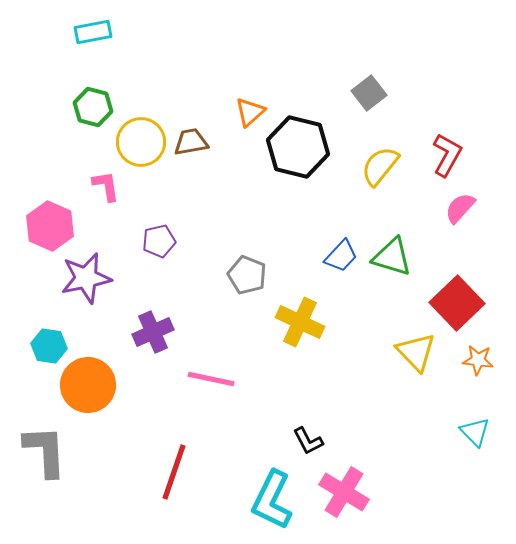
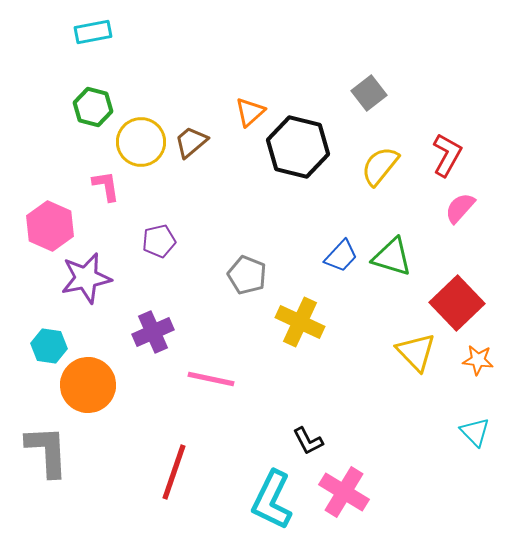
brown trapezoid: rotated 30 degrees counterclockwise
gray L-shape: moved 2 px right
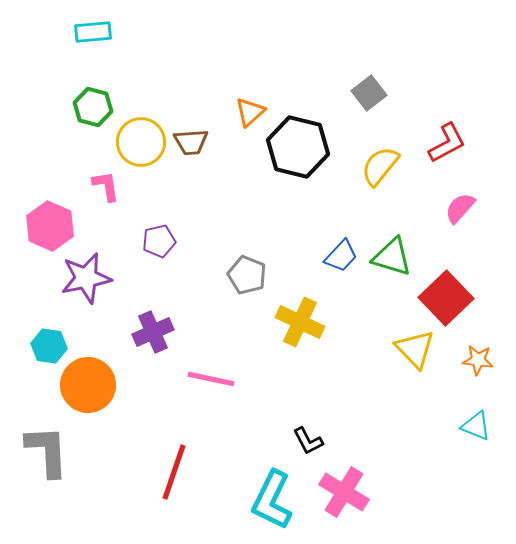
cyan rectangle: rotated 6 degrees clockwise
brown trapezoid: rotated 144 degrees counterclockwise
red L-shape: moved 12 px up; rotated 33 degrees clockwise
red square: moved 11 px left, 5 px up
yellow triangle: moved 1 px left, 3 px up
cyan triangle: moved 1 px right, 6 px up; rotated 24 degrees counterclockwise
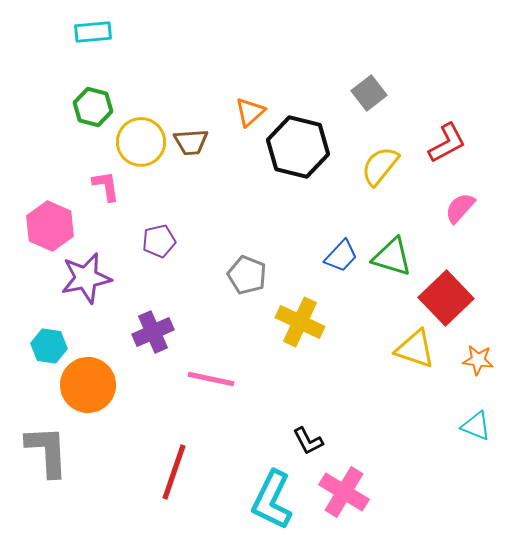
yellow triangle: rotated 27 degrees counterclockwise
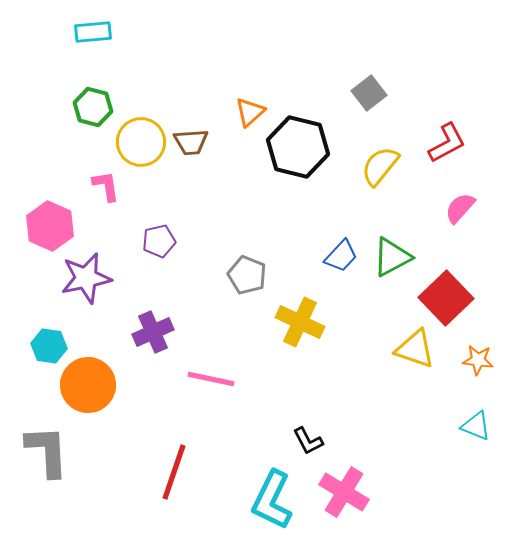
green triangle: rotated 45 degrees counterclockwise
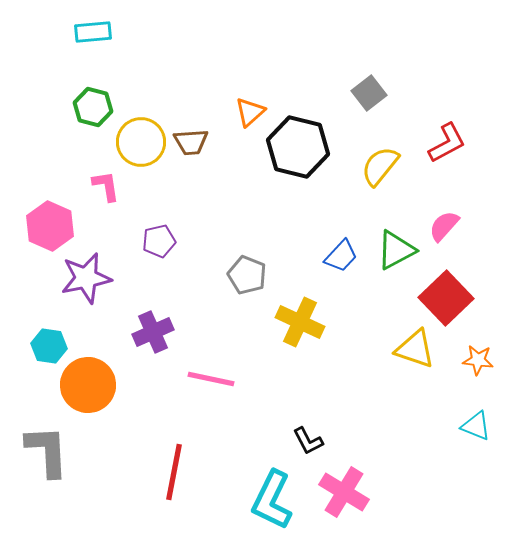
pink semicircle: moved 16 px left, 18 px down
green triangle: moved 4 px right, 7 px up
red line: rotated 8 degrees counterclockwise
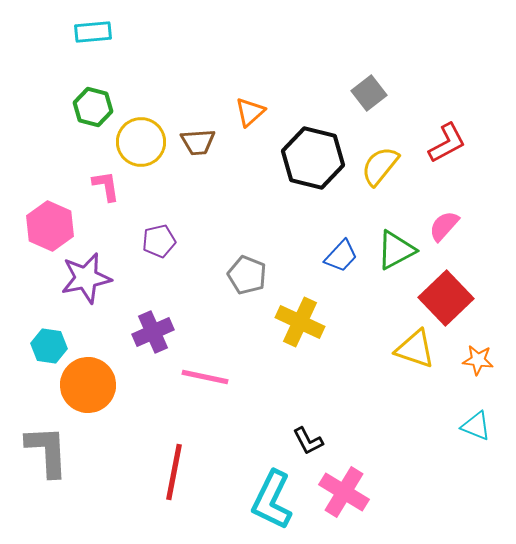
brown trapezoid: moved 7 px right
black hexagon: moved 15 px right, 11 px down
pink line: moved 6 px left, 2 px up
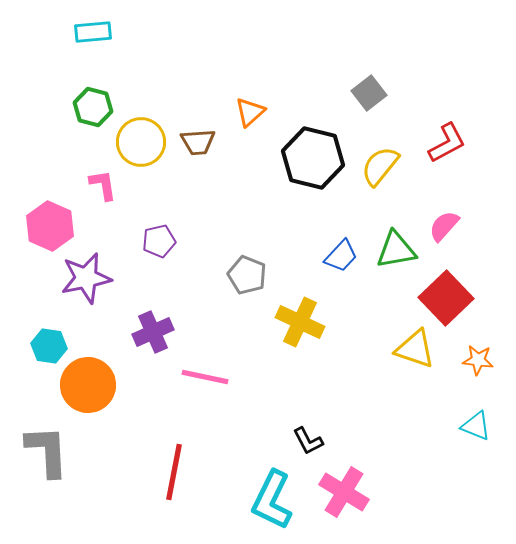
pink L-shape: moved 3 px left, 1 px up
green triangle: rotated 18 degrees clockwise
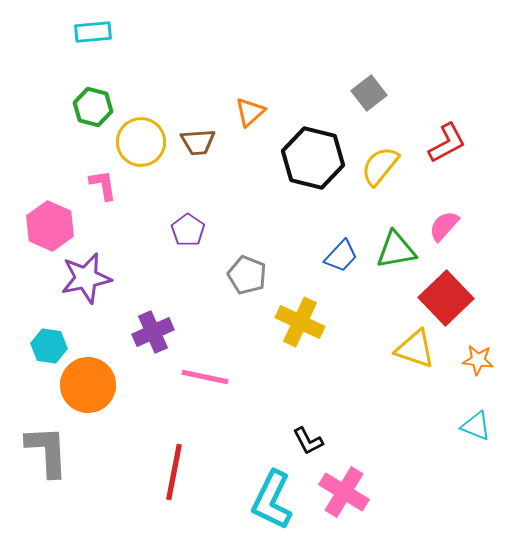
purple pentagon: moved 29 px right, 11 px up; rotated 24 degrees counterclockwise
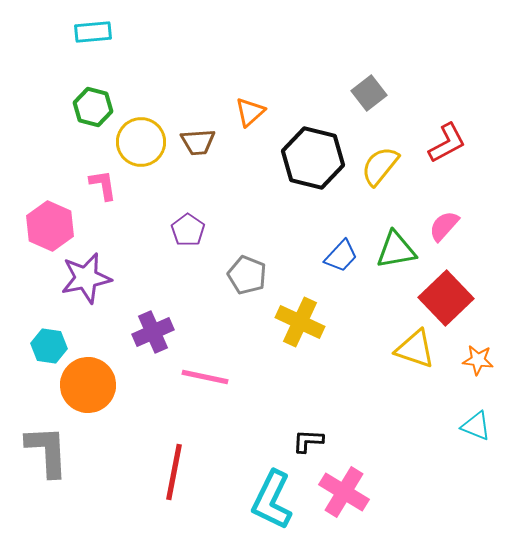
black L-shape: rotated 120 degrees clockwise
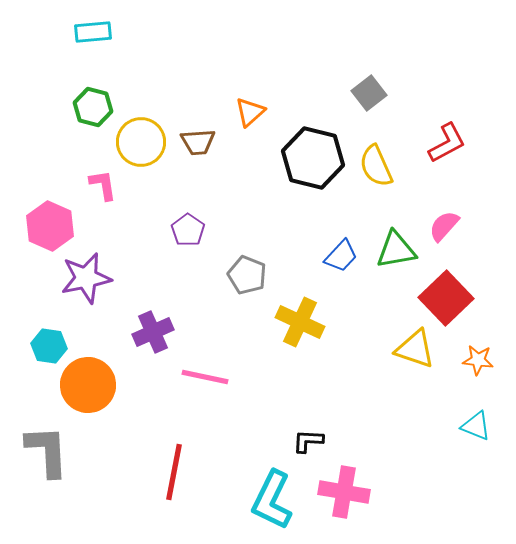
yellow semicircle: moved 4 px left; rotated 63 degrees counterclockwise
pink cross: rotated 21 degrees counterclockwise
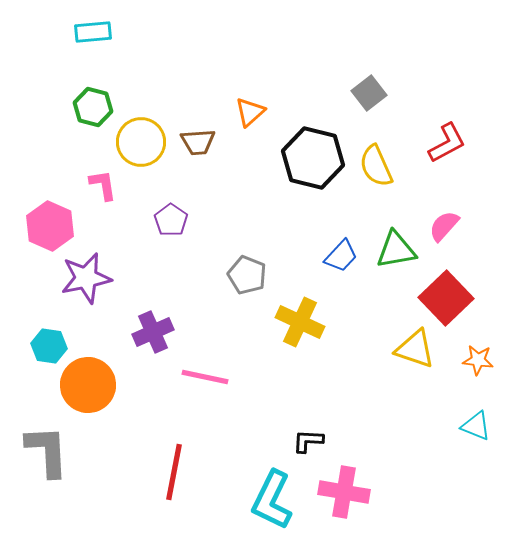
purple pentagon: moved 17 px left, 10 px up
